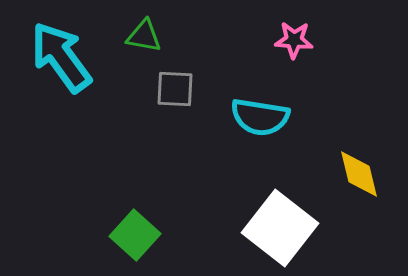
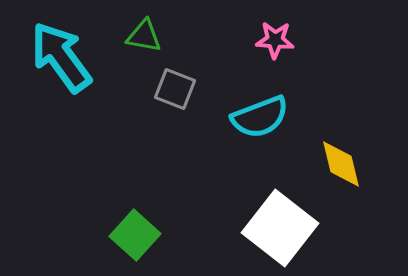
pink star: moved 19 px left
gray square: rotated 18 degrees clockwise
cyan semicircle: rotated 30 degrees counterclockwise
yellow diamond: moved 18 px left, 10 px up
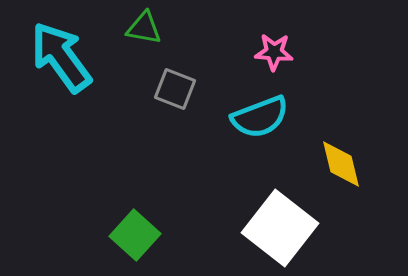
green triangle: moved 8 px up
pink star: moved 1 px left, 12 px down
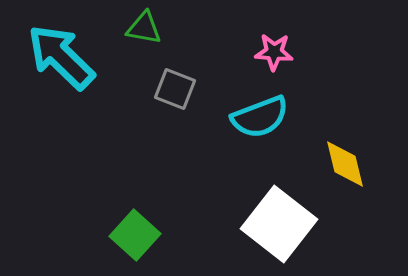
cyan arrow: rotated 10 degrees counterclockwise
yellow diamond: moved 4 px right
white square: moved 1 px left, 4 px up
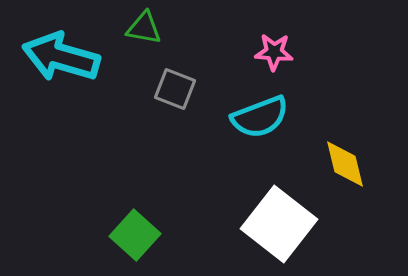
cyan arrow: rotated 28 degrees counterclockwise
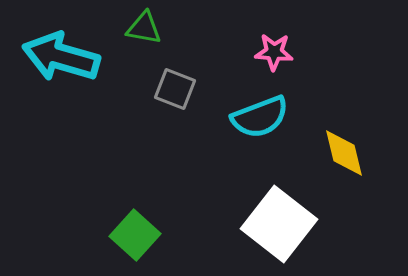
yellow diamond: moved 1 px left, 11 px up
